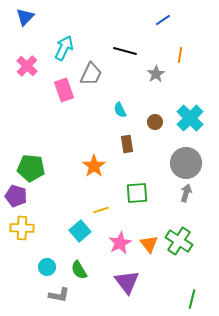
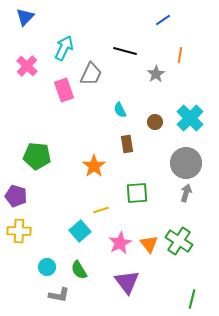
green pentagon: moved 6 px right, 12 px up
yellow cross: moved 3 px left, 3 px down
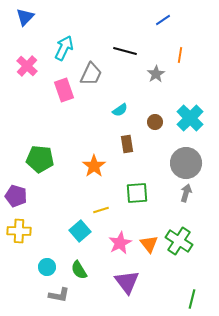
cyan semicircle: rotated 98 degrees counterclockwise
green pentagon: moved 3 px right, 3 px down
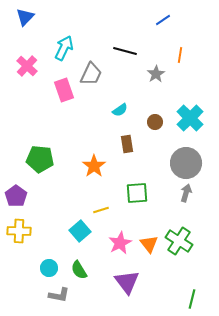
purple pentagon: rotated 20 degrees clockwise
cyan circle: moved 2 px right, 1 px down
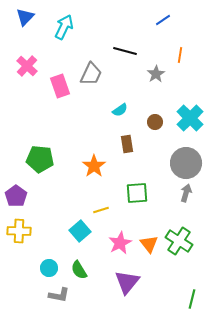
cyan arrow: moved 21 px up
pink rectangle: moved 4 px left, 4 px up
purple triangle: rotated 16 degrees clockwise
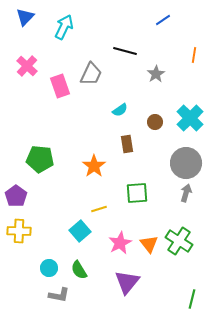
orange line: moved 14 px right
yellow line: moved 2 px left, 1 px up
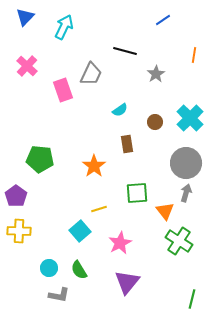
pink rectangle: moved 3 px right, 4 px down
orange triangle: moved 16 px right, 33 px up
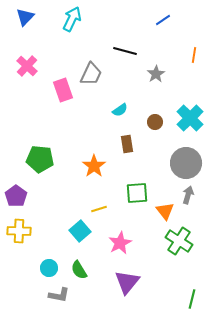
cyan arrow: moved 8 px right, 8 px up
gray arrow: moved 2 px right, 2 px down
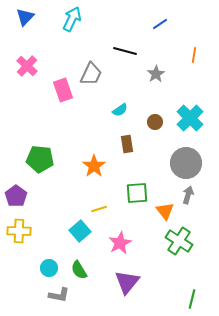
blue line: moved 3 px left, 4 px down
